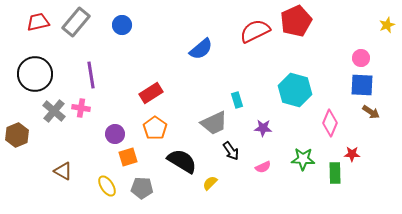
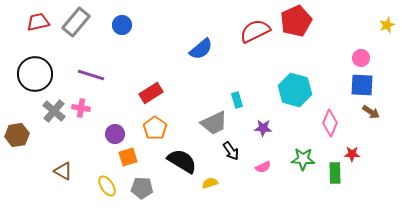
purple line: rotated 64 degrees counterclockwise
brown hexagon: rotated 15 degrees clockwise
yellow semicircle: rotated 28 degrees clockwise
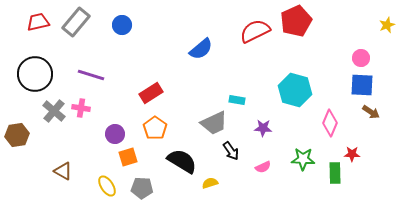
cyan rectangle: rotated 63 degrees counterclockwise
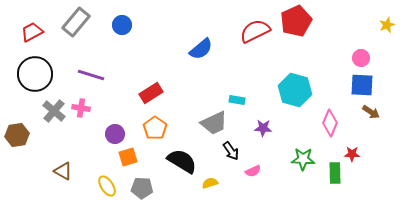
red trapezoid: moved 6 px left, 10 px down; rotated 15 degrees counterclockwise
pink semicircle: moved 10 px left, 4 px down
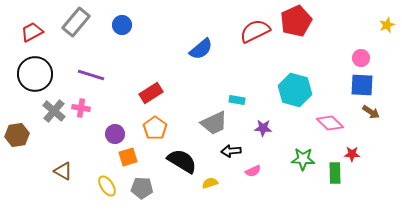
pink diamond: rotated 68 degrees counterclockwise
black arrow: rotated 120 degrees clockwise
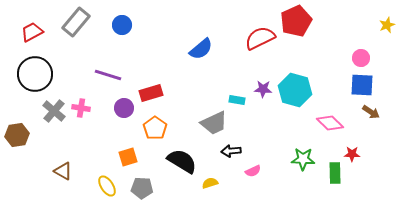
red semicircle: moved 5 px right, 7 px down
purple line: moved 17 px right
red rectangle: rotated 15 degrees clockwise
purple star: moved 39 px up
purple circle: moved 9 px right, 26 px up
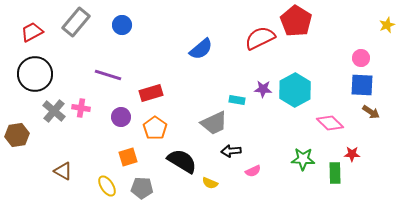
red pentagon: rotated 16 degrees counterclockwise
cyan hexagon: rotated 16 degrees clockwise
purple circle: moved 3 px left, 9 px down
yellow semicircle: rotated 140 degrees counterclockwise
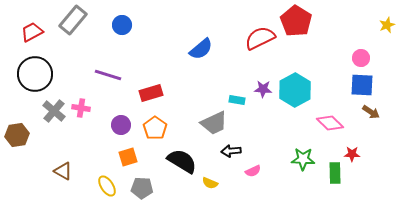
gray rectangle: moved 3 px left, 2 px up
purple circle: moved 8 px down
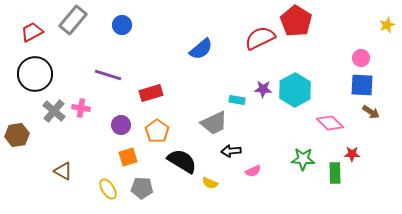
orange pentagon: moved 2 px right, 3 px down
yellow ellipse: moved 1 px right, 3 px down
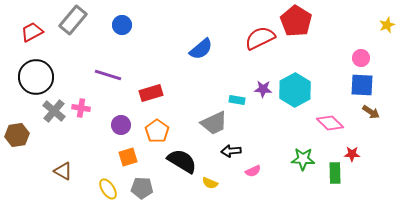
black circle: moved 1 px right, 3 px down
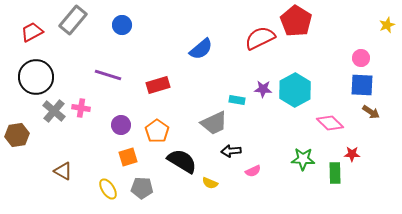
red rectangle: moved 7 px right, 8 px up
